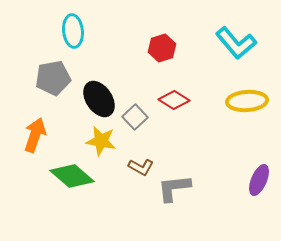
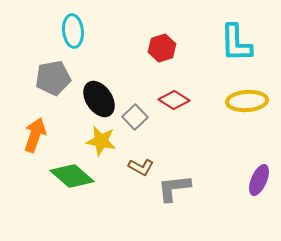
cyan L-shape: rotated 39 degrees clockwise
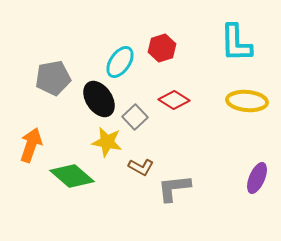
cyan ellipse: moved 47 px right, 31 px down; rotated 40 degrees clockwise
yellow ellipse: rotated 9 degrees clockwise
orange arrow: moved 4 px left, 10 px down
yellow star: moved 6 px right, 1 px down
purple ellipse: moved 2 px left, 2 px up
